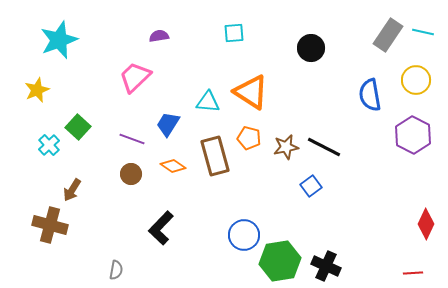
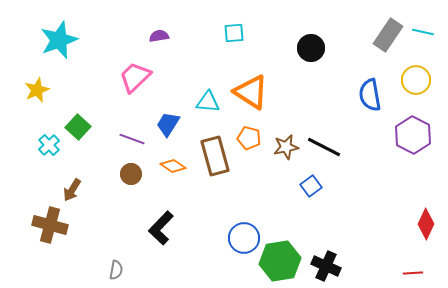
blue circle: moved 3 px down
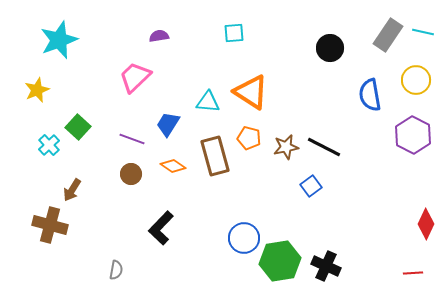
black circle: moved 19 px right
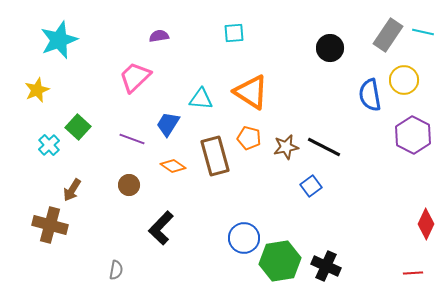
yellow circle: moved 12 px left
cyan triangle: moved 7 px left, 3 px up
brown circle: moved 2 px left, 11 px down
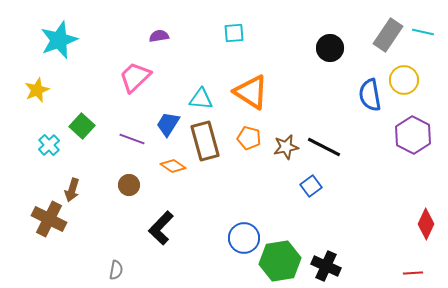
green square: moved 4 px right, 1 px up
brown rectangle: moved 10 px left, 15 px up
brown arrow: rotated 15 degrees counterclockwise
brown cross: moved 1 px left, 6 px up; rotated 12 degrees clockwise
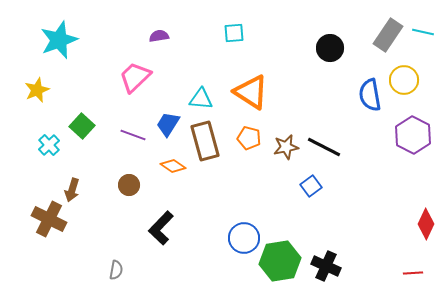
purple line: moved 1 px right, 4 px up
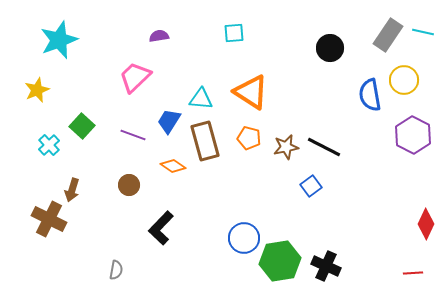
blue trapezoid: moved 1 px right, 3 px up
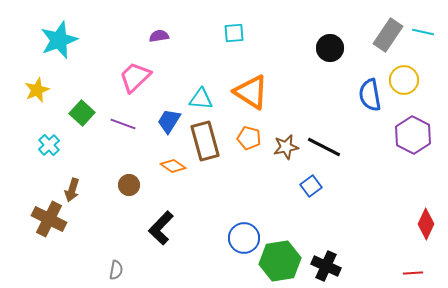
green square: moved 13 px up
purple line: moved 10 px left, 11 px up
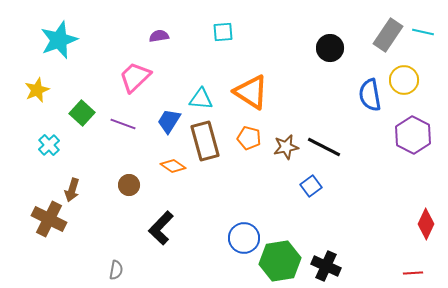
cyan square: moved 11 px left, 1 px up
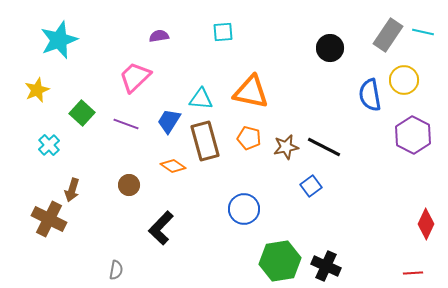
orange triangle: rotated 21 degrees counterclockwise
purple line: moved 3 px right
blue circle: moved 29 px up
